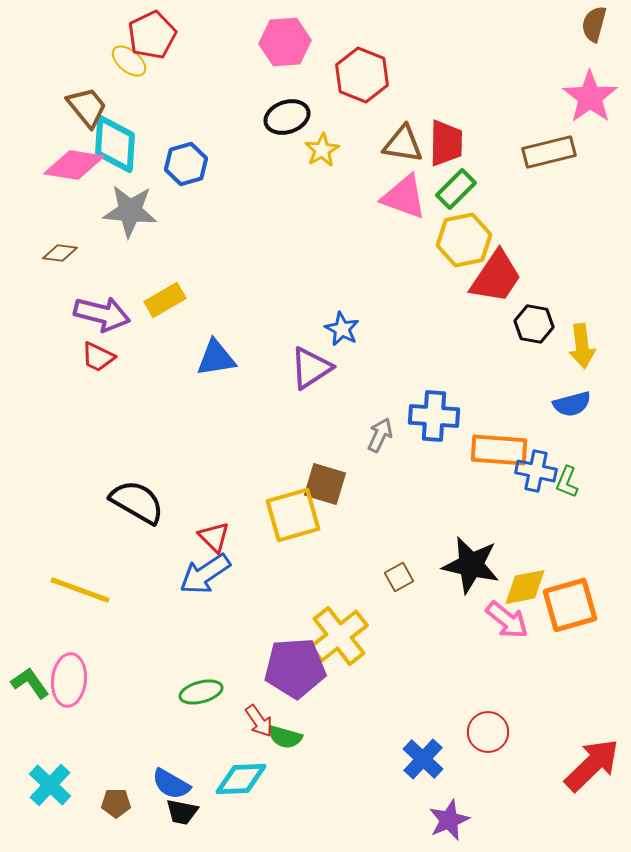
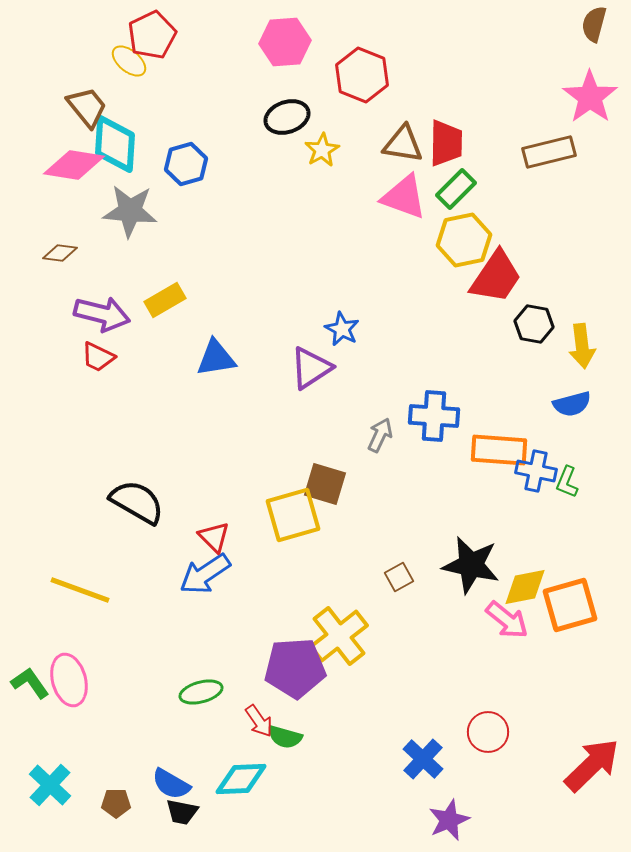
pink ellipse at (69, 680): rotated 21 degrees counterclockwise
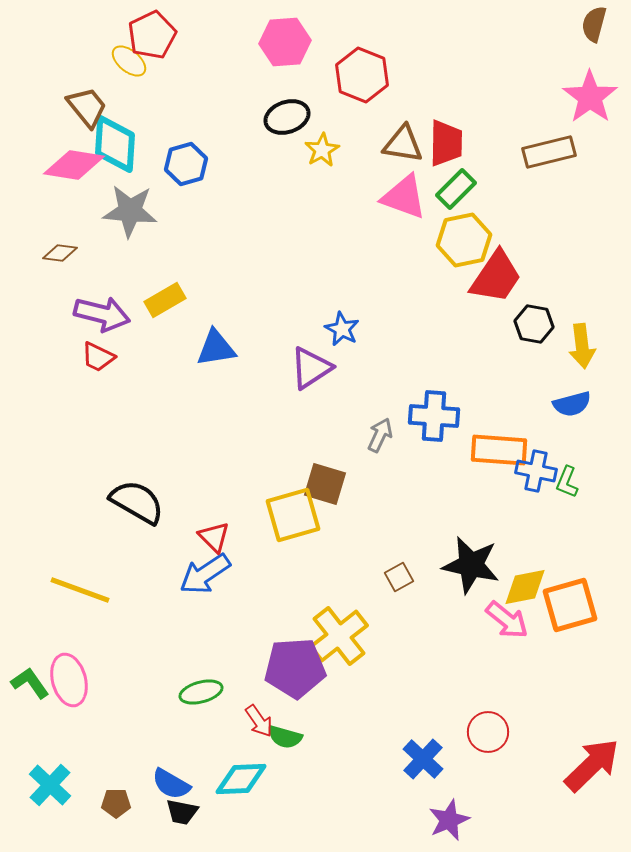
blue triangle at (216, 358): moved 10 px up
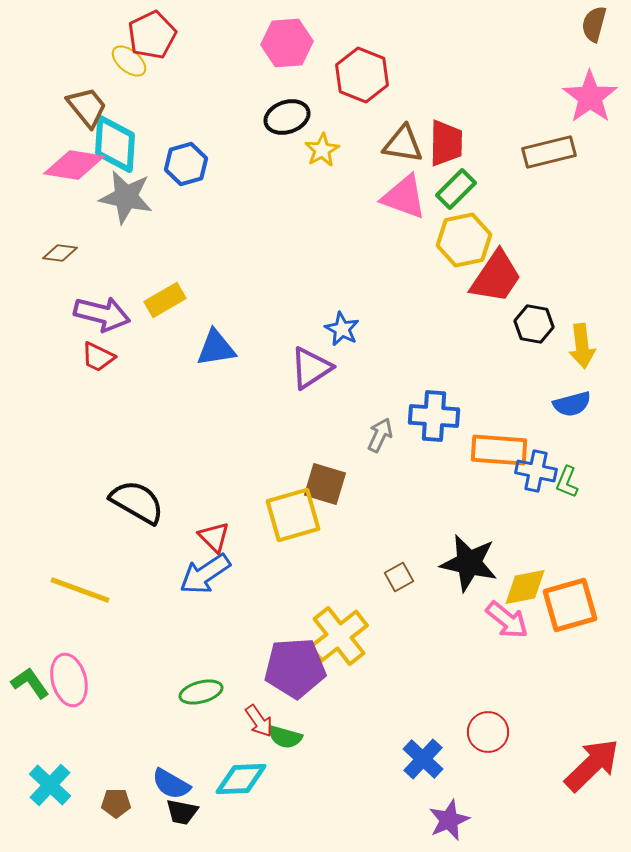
pink hexagon at (285, 42): moved 2 px right, 1 px down
gray star at (130, 211): moved 4 px left, 14 px up; rotated 6 degrees clockwise
black star at (471, 565): moved 2 px left, 2 px up
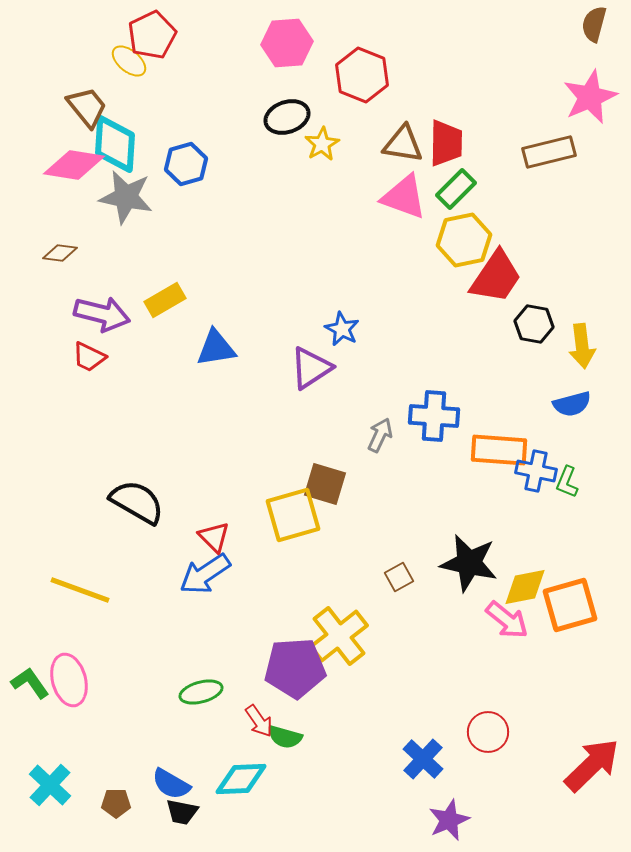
pink star at (590, 97): rotated 12 degrees clockwise
yellow star at (322, 150): moved 6 px up
red trapezoid at (98, 357): moved 9 px left
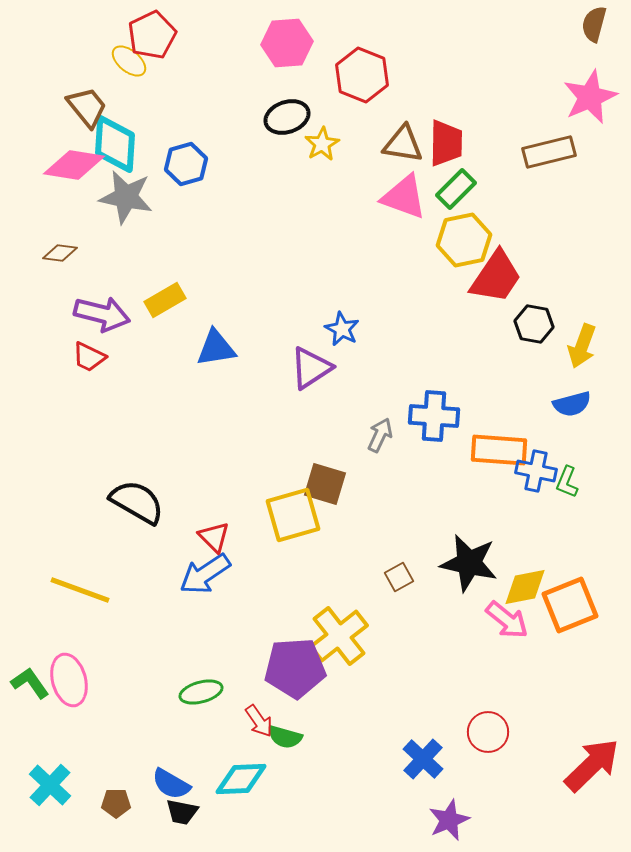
yellow arrow at (582, 346): rotated 27 degrees clockwise
orange square at (570, 605): rotated 6 degrees counterclockwise
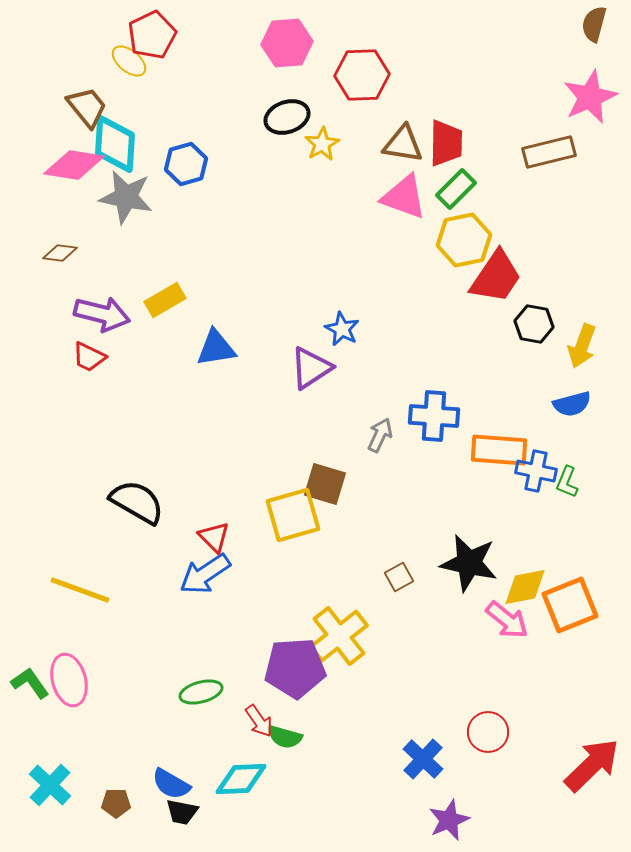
red hexagon at (362, 75): rotated 24 degrees counterclockwise
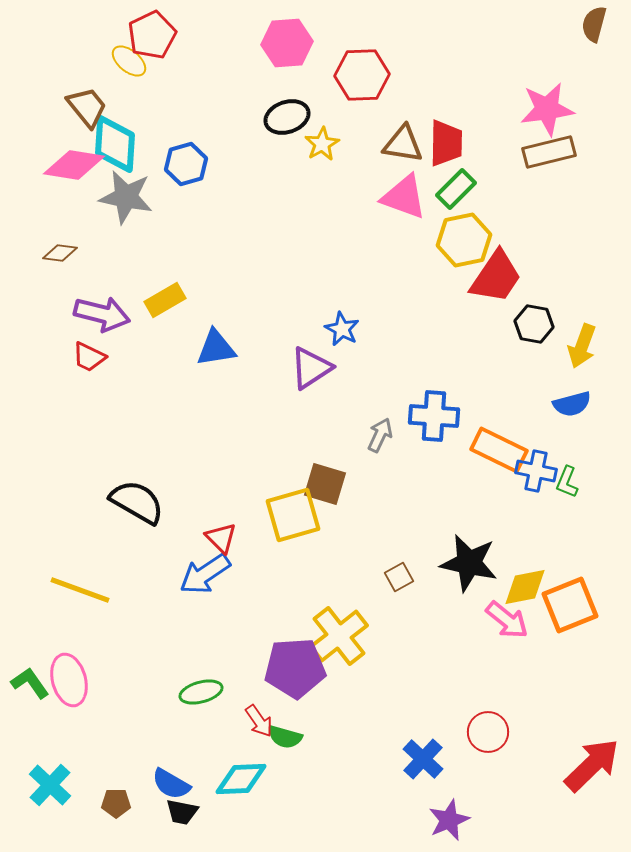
pink star at (590, 97): moved 43 px left, 12 px down; rotated 16 degrees clockwise
orange rectangle at (499, 450): rotated 22 degrees clockwise
red triangle at (214, 537): moved 7 px right, 1 px down
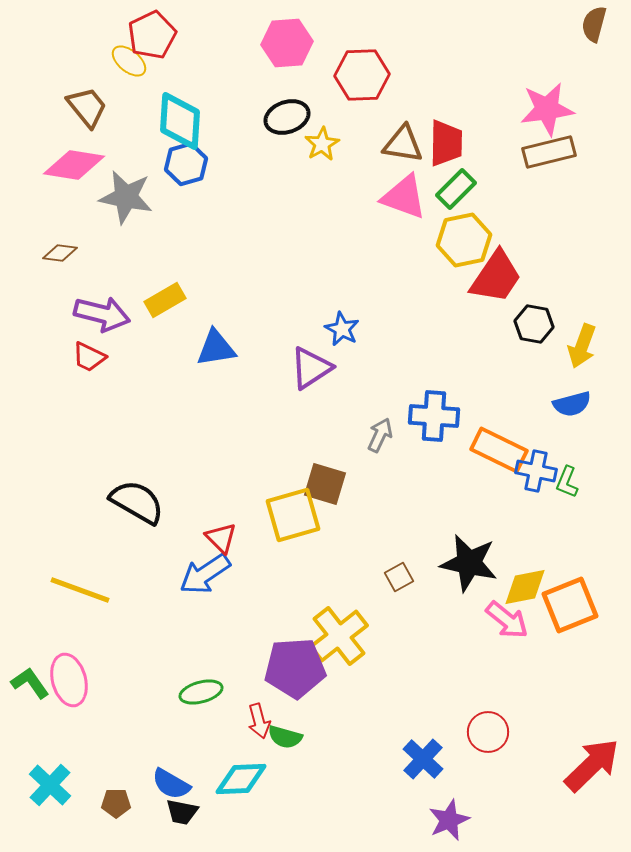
cyan diamond at (115, 144): moved 65 px right, 23 px up
red arrow at (259, 721): rotated 20 degrees clockwise
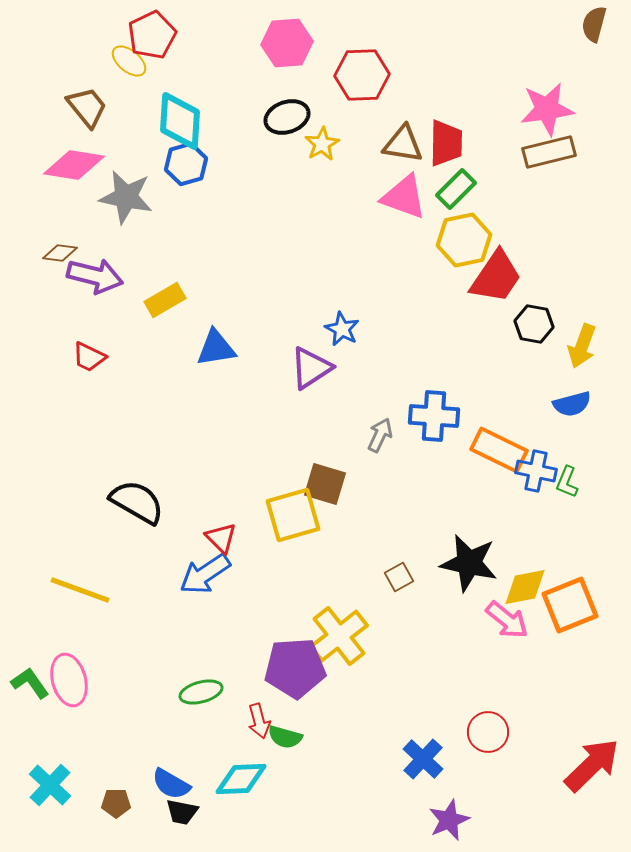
purple arrow at (102, 314): moved 7 px left, 38 px up
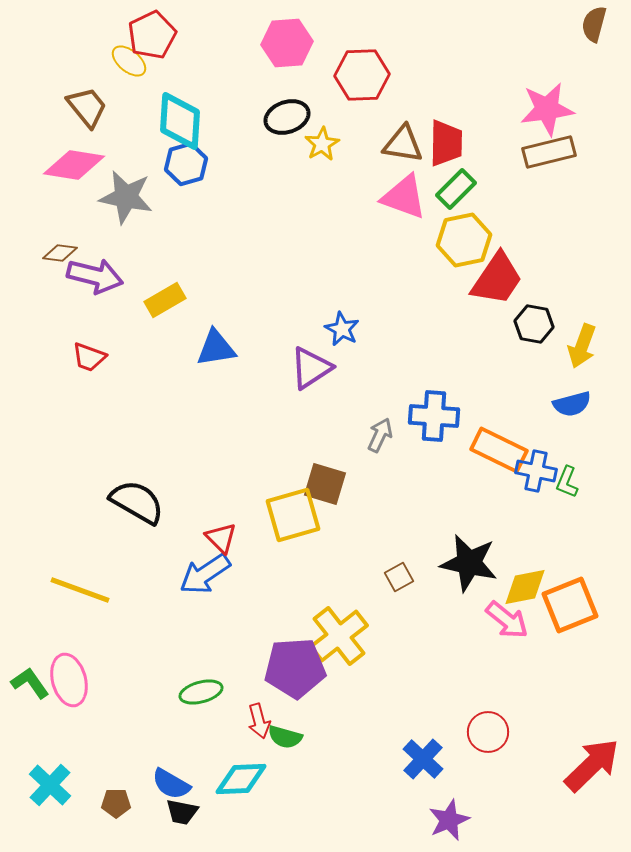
red trapezoid at (496, 277): moved 1 px right, 2 px down
red trapezoid at (89, 357): rotated 6 degrees counterclockwise
